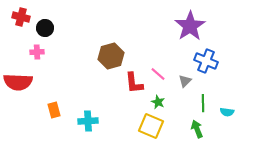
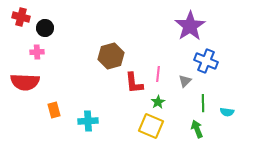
pink line: rotated 56 degrees clockwise
red semicircle: moved 7 px right
green star: rotated 16 degrees clockwise
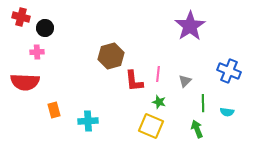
blue cross: moved 23 px right, 10 px down
red L-shape: moved 2 px up
green star: moved 1 px right; rotated 24 degrees counterclockwise
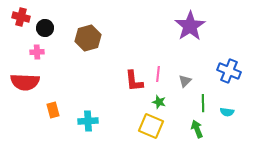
brown hexagon: moved 23 px left, 18 px up
orange rectangle: moved 1 px left
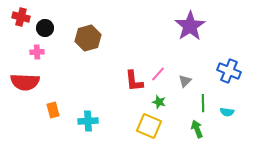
pink line: rotated 35 degrees clockwise
yellow square: moved 2 px left
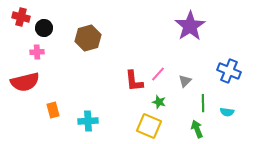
black circle: moved 1 px left
red semicircle: rotated 16 degrees counterclockwise
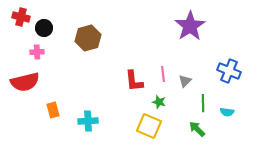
pink line: moved 5 px right; rotated 49 degrees counterclockwise
green arrow: rotated 24 degrees counterclockwise
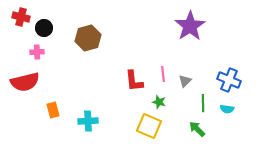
blue cross: moved 9 px down
cyan semicircle: moved 3 px up
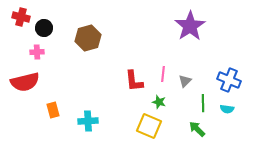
pink line: rotated 14 degrees clockwise
